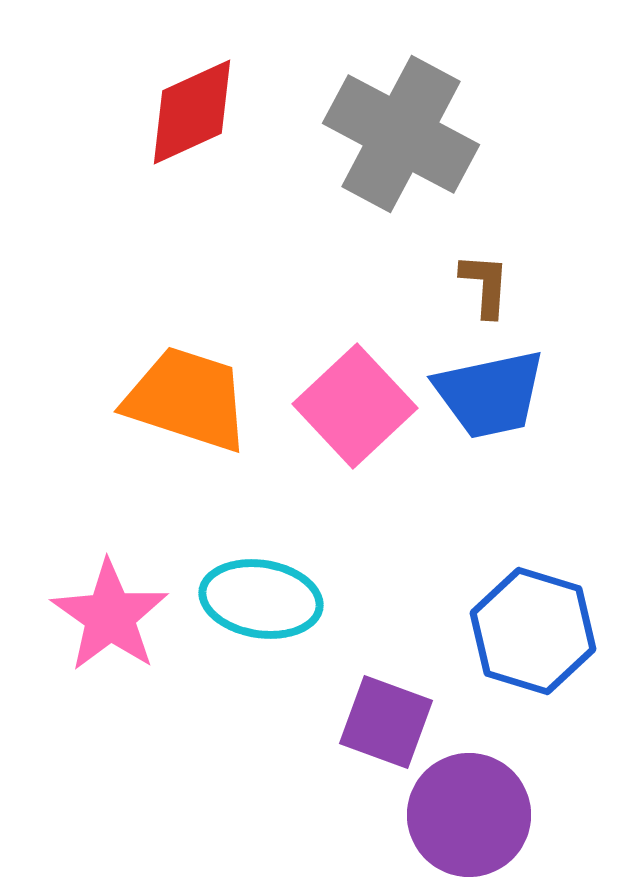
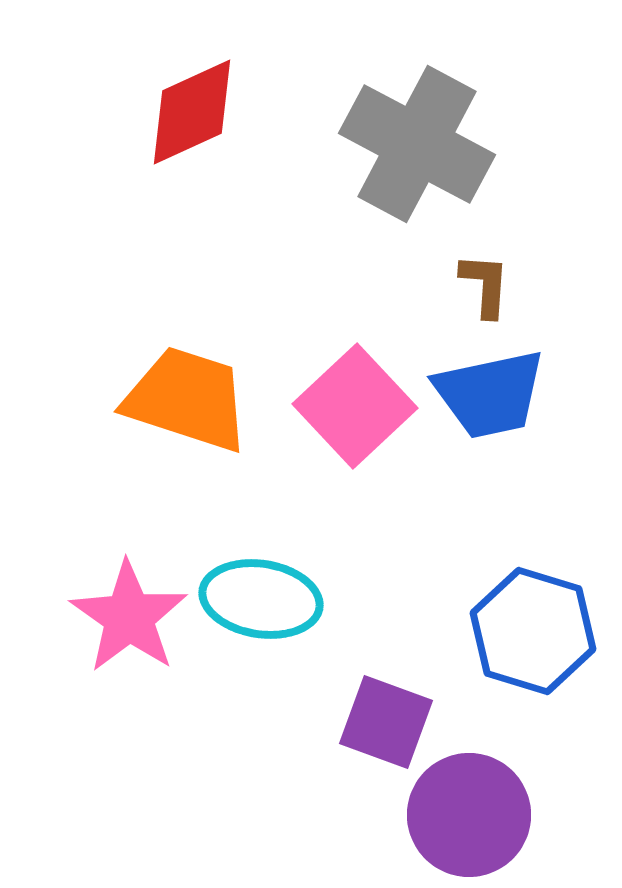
gray cross: moved 16 px right, 10 px down
pink star: moved 19 px right, 1 px down
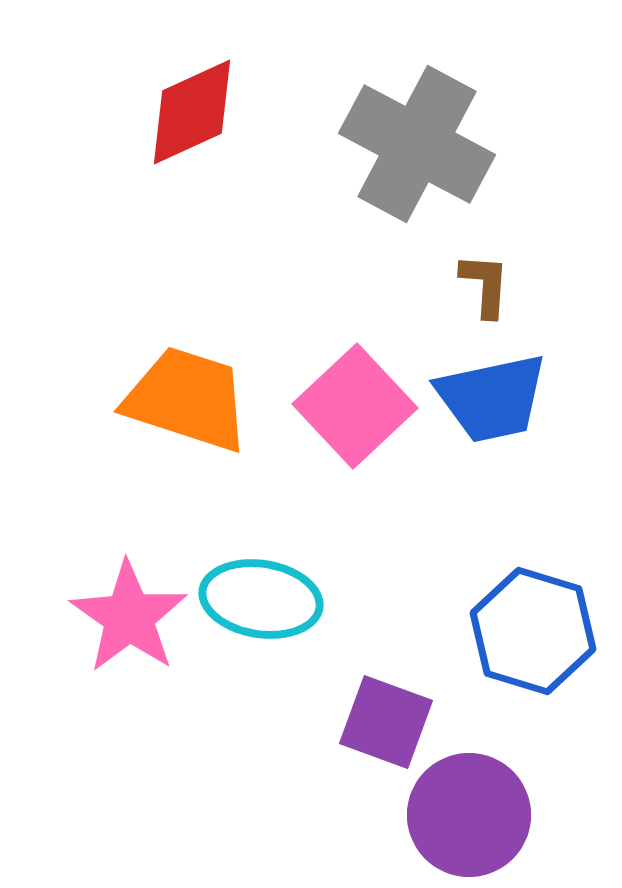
blue trapezoid: moved 2 px right, 4 px down
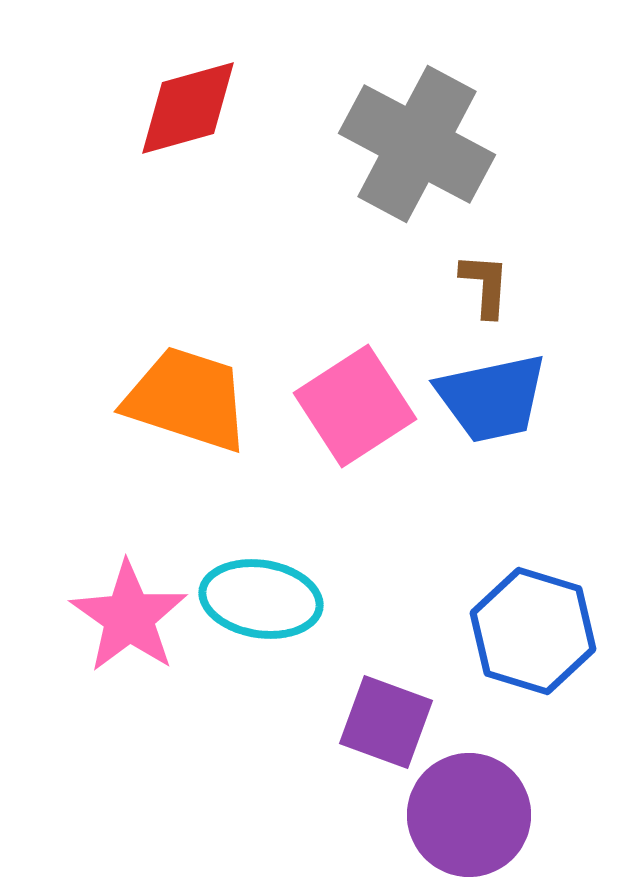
red diamond: moved 4 px left, 4 px up; rotated 9 degrees clockwise
pink square: rotated 10 degrees clockwise
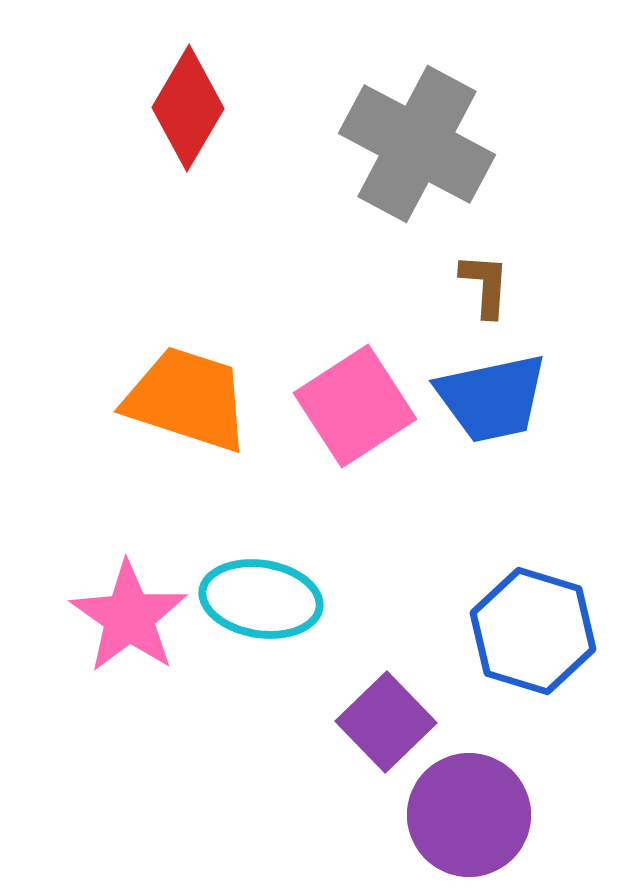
red diamond: rotated 44 degrees counterclockwise
purple square: rotated 26 degrees clockwise
